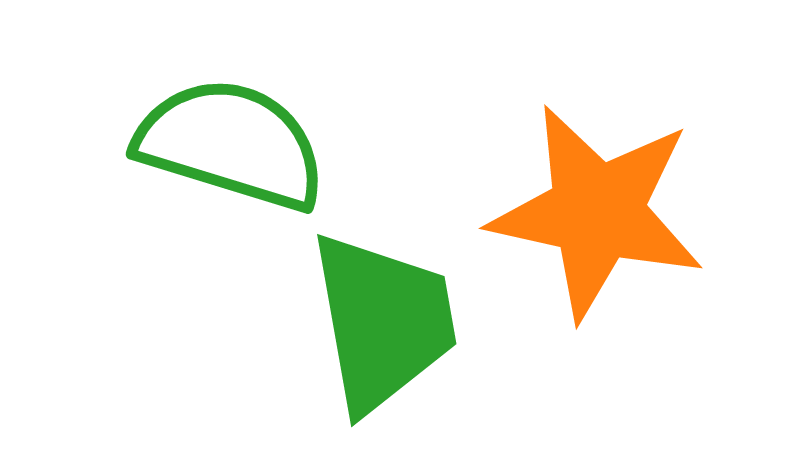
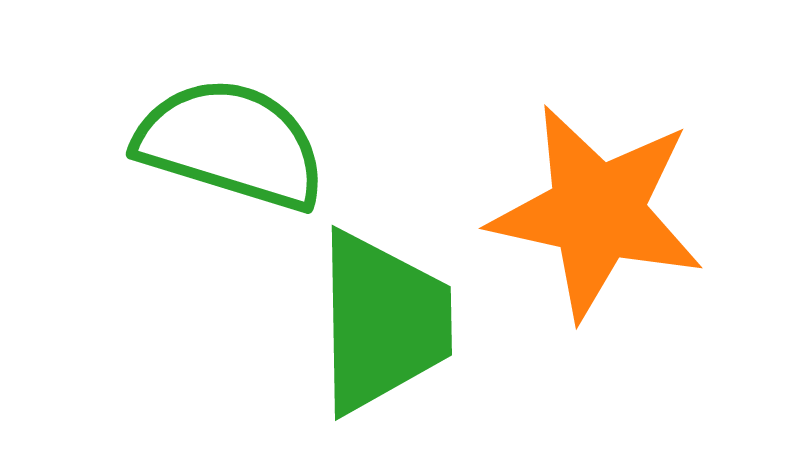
green trapezoid: rotated 9 degrees clockwise
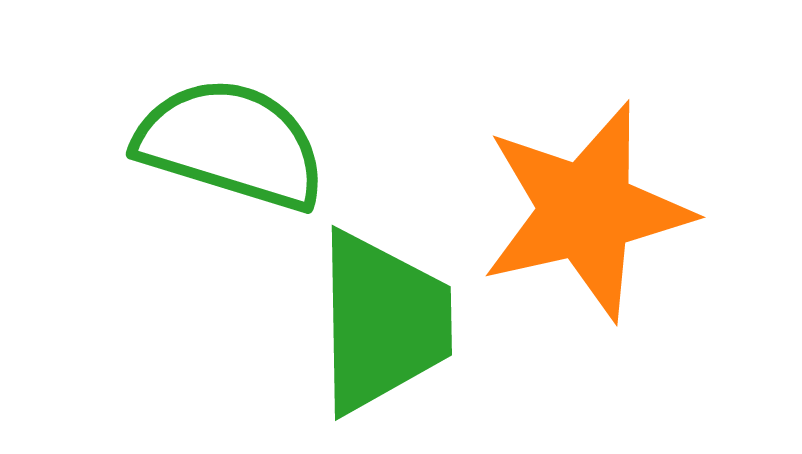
orange star: moved 11 px left, 1 px up; rotated 25 degrees counterclockwise
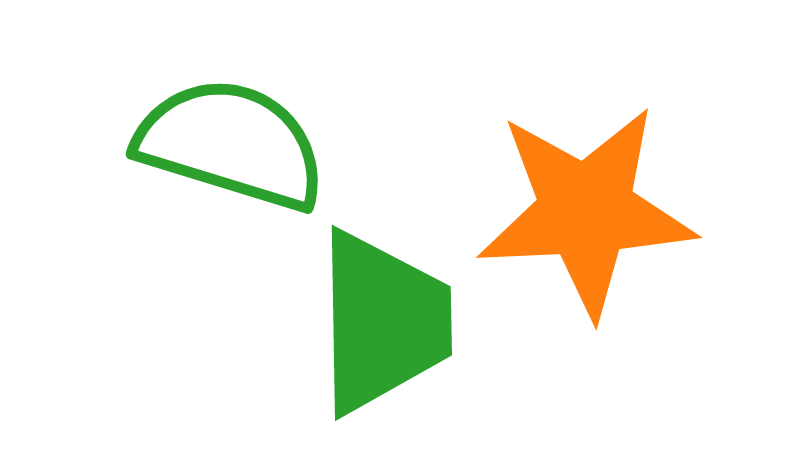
orange star: rotated 10 degrees clockwise
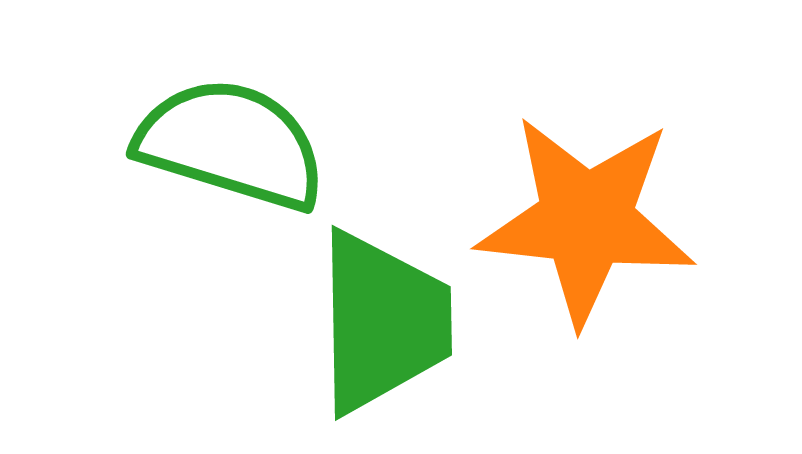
orange star: moved 9 px down; rotated 9 degrees clockwise
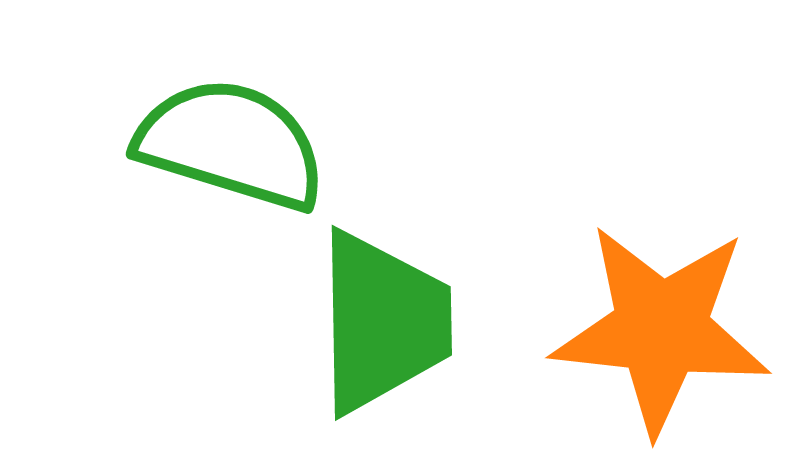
orange star: moved 75 px right, 109 px down
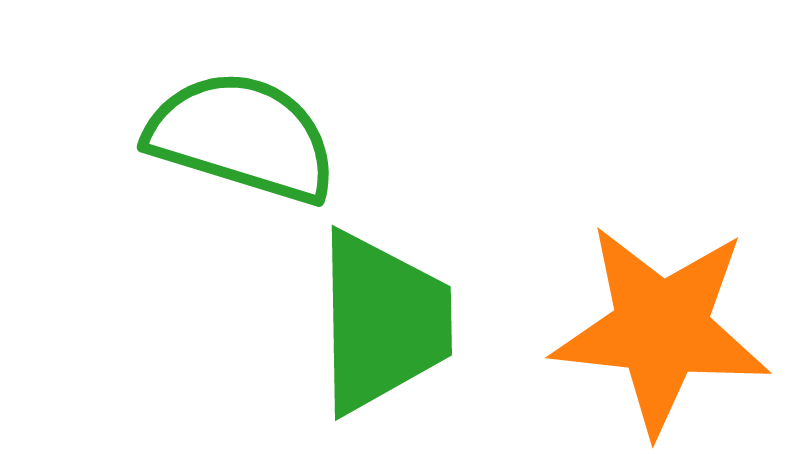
green semicircle: moved 11 px right, 7 px up
